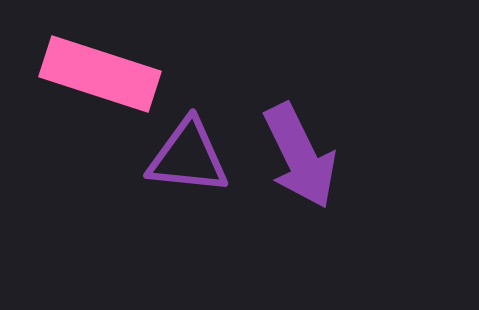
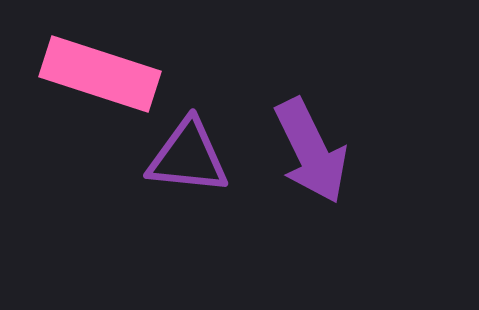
purple arrow: moved 11 px right, 5 px up
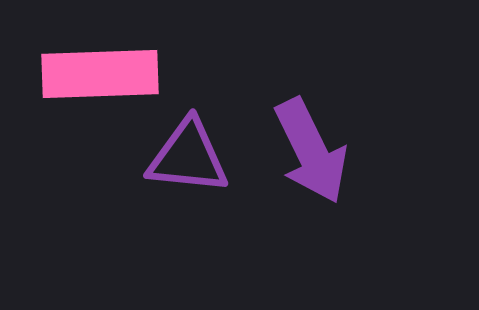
pink rectangle: rotated 20 degrees counterclockwise
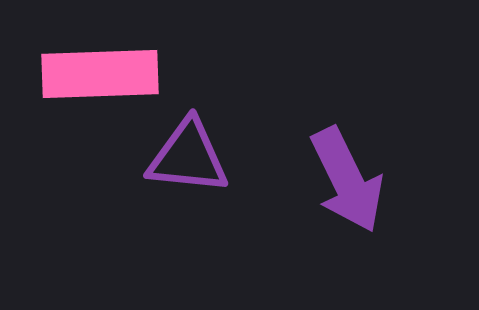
purple arrow: moved 36 px right, 29 px down
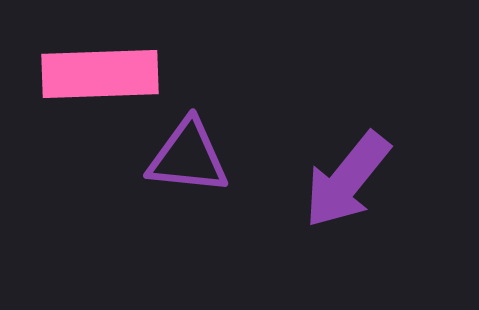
purple arrow: rotated 65 degrees clockwise
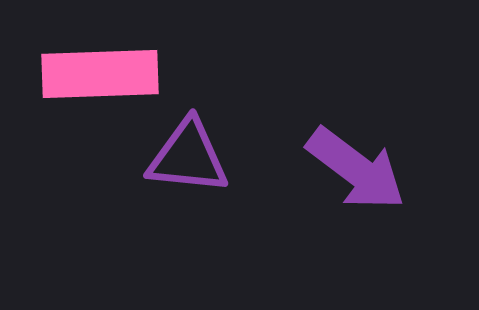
purple arrow: moved 9 px right, 11 px up; rotated 92 degrees counterclockwise
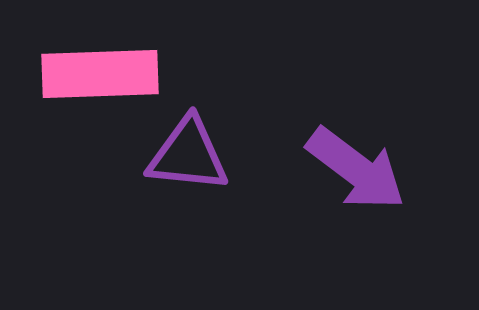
purple triangle: moved 2 px up
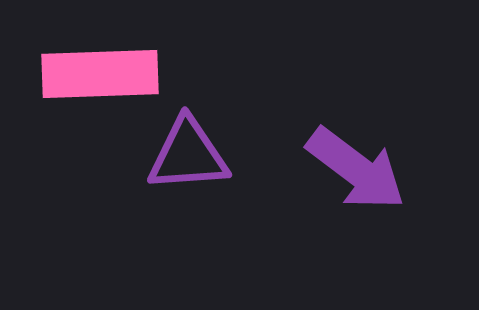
purple triangle: rotated 10 degrees counterclockwise
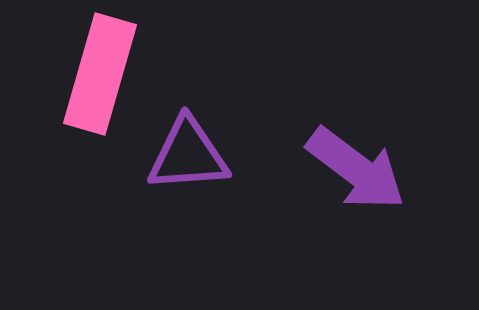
pink rectangle: rotated 72 degrees counterclockwise
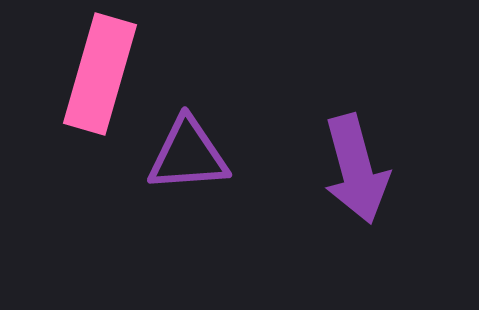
purple arrow: rotated 38 degrees clockwise
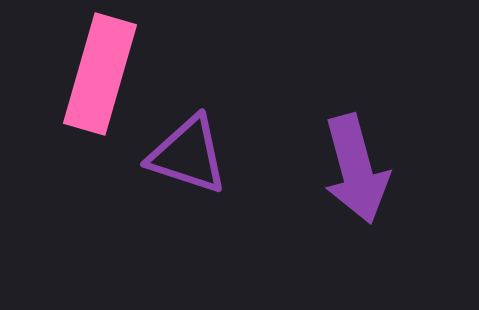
purple triangle: rotated 22 degrees clockwise
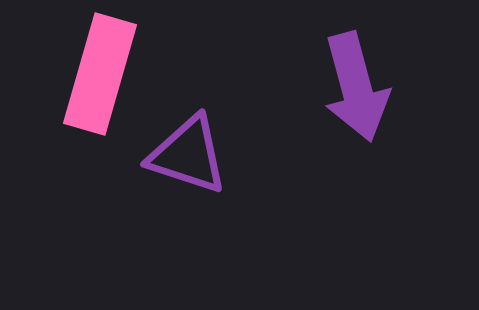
purple arrow: moved 82 px up
